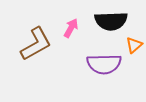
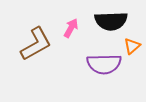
orange triangle: moved 2 px left, 1 px down
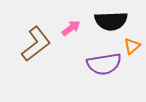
pink arrow: rotated 24 degrees clockwise
brown L-shape: rotated 9 degrees counterclockwise
purple semicircle: rotated 8 degrees counterclockwise
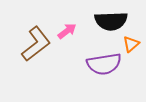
pink arrow: moved 4 px left, 3 px down
orange triangle: moved 1 px left, 2 px up
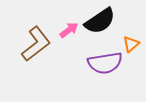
black semicircle: moved 11 px left; rotated 32 degrees counterclockwise
pink arrow: moved 2 px right, 1 px up
purple semicircle: moved 1 px right, 1 px up
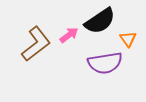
pink arrow: moved 5 px down
orange triangle: moved 3 px left, 5 px up; rotated 24 degrees counterclockwise
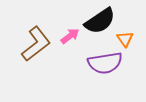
pink arrow: moved 1 px right, 1 px down
orange triangle: moved 3 px left
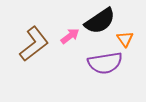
brown L-shape: moved 2 px left
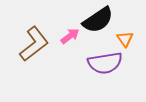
black semicircle: moved 2 px left, 1 px up
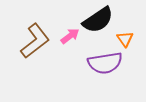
brown L-shape: moved 1 px right, 3 px up
